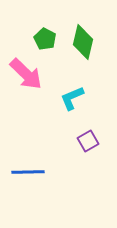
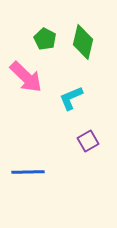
pink arrow: moved 3 px down
cyan L-shape: moved 1 px left
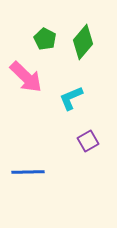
green diamond: rotated 28 degrees clockwise
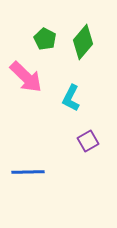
cyan L-shape: rotated 40 degrees counterclockwise
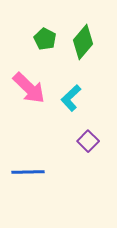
pink arrow: moved 3 px right, 11 px down
cyan L-shape: rotated 20 degrees clockwise
purple square: rotated 15 degrees counterclockwise
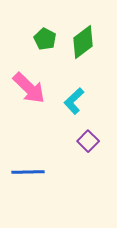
green diamond: rotated 12 degrees clockwise
cyan L-shape: moved 3 px right, 3 px down
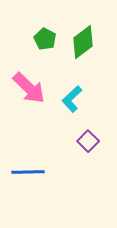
cyan L-shape: moved 2 px left, 2 px up
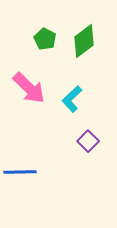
green diamond: moved 1 px right, 1 px up
blue line: moved 8 px left
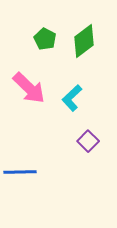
cyan L-shape: moved 1 px up
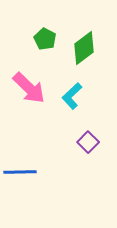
green diamond: moved 7 px down
cyan L-shape: moved 2 px up
purple square: moved 1 px down
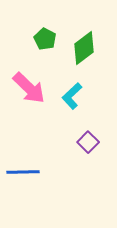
blue line: moved 3 px right
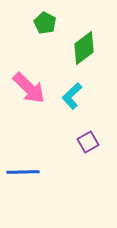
green pentagon: moved 16 px up
purple square: rotated 15 degrees clockwise
